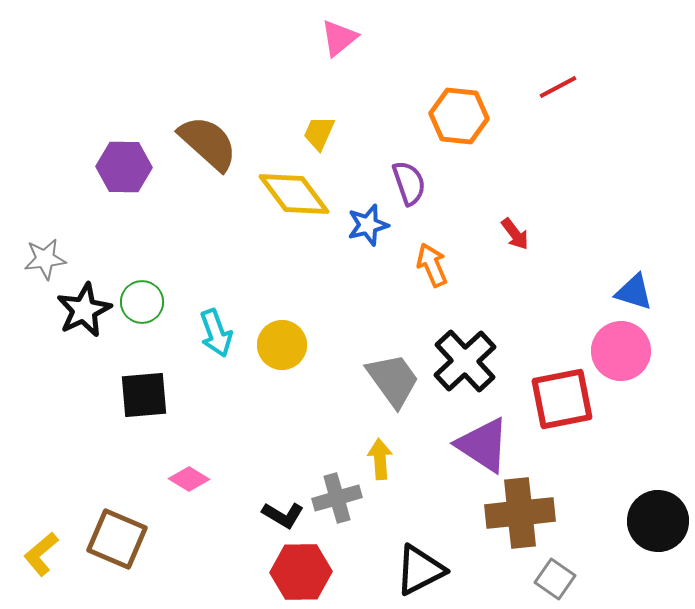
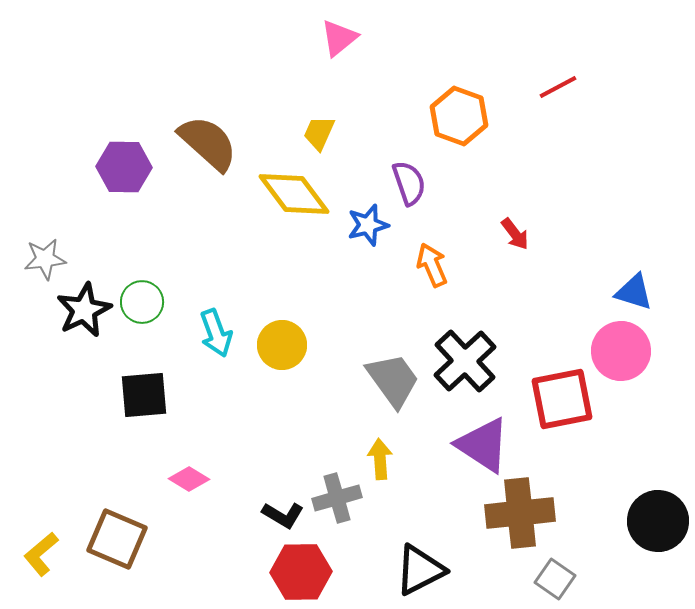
orange hexagon: rotated 14 degrees clockwise
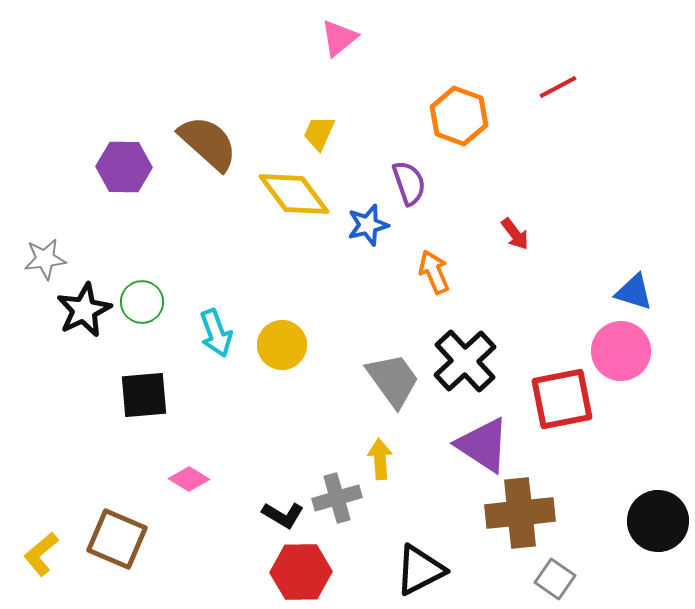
orange arrow: moved 2 px right, 7 px down
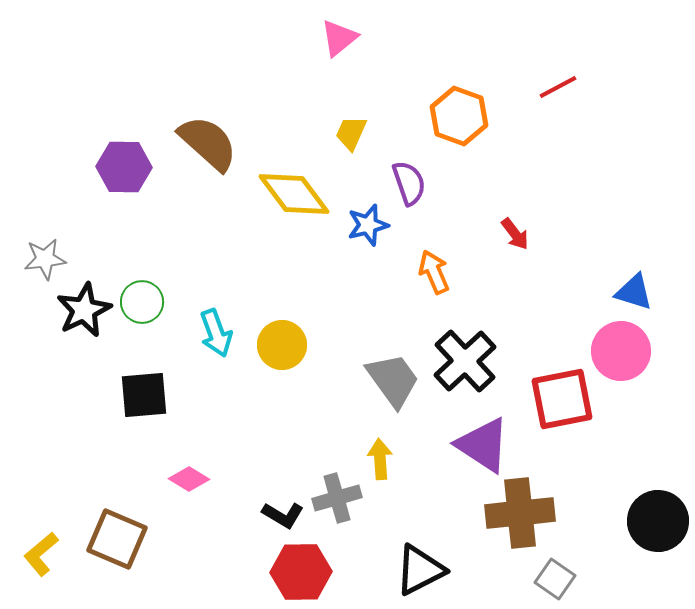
yellow trapezoid: moved 32 px right
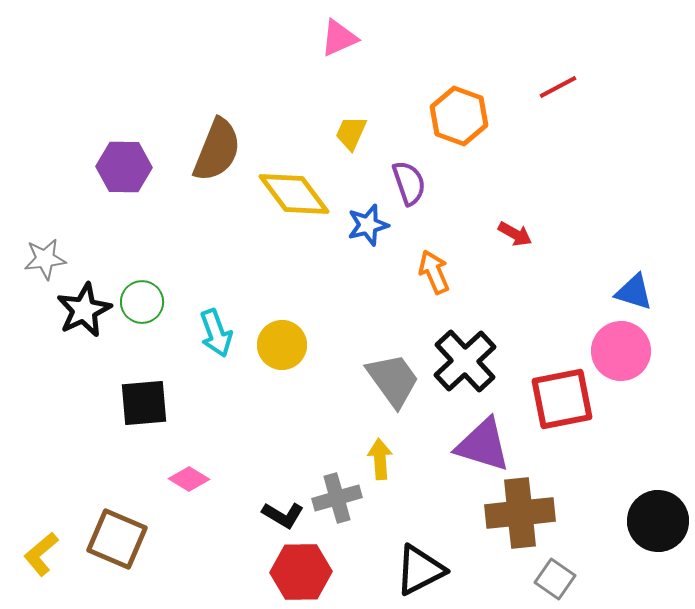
pink triangle: rotated 15 degrees clockwise
brown semicircle: moved 9 px right, 7 px down; rotated 70 degrees clockwise
red arrow: rotated 24 degrees counterclockwise
black square: moved 8 px down
purple triangle: rotated 16 degrees counterclockwise
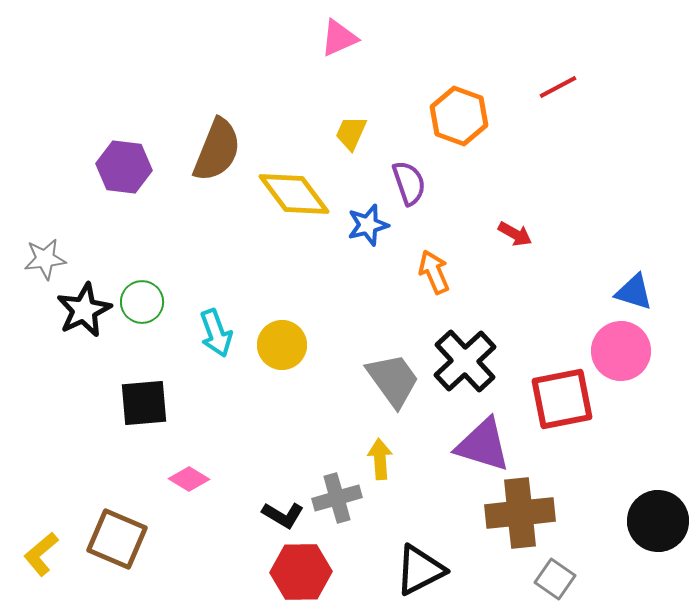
purple hexagon: rotated 6 degrees clockwise
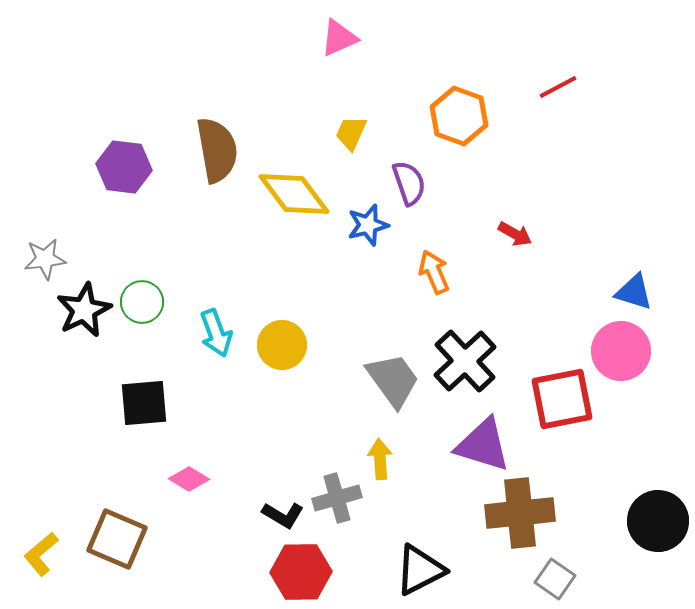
brown semicircle: rotated 32 degrees counterclockwise
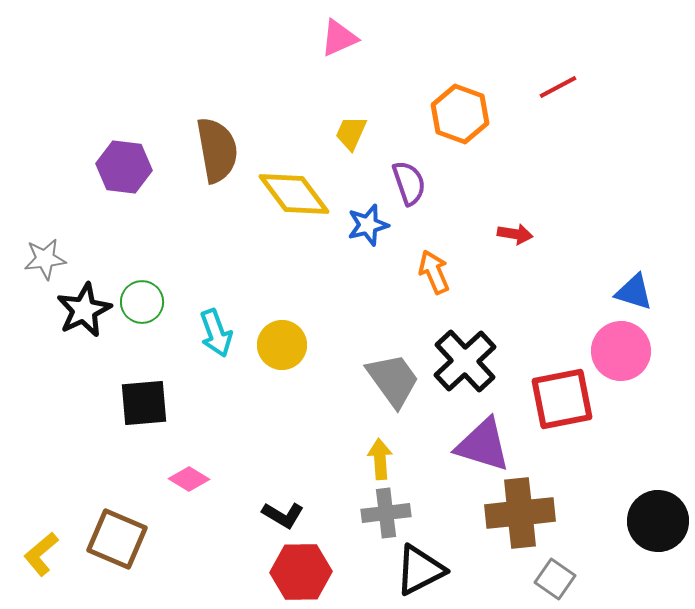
orange hexagon: moved 1 px right, 2 px up
red arrow: rotated 20 degrees counterclockwise
gray cross: moved 49 px right, 15 px down; rotated 9 degrees clockwise
